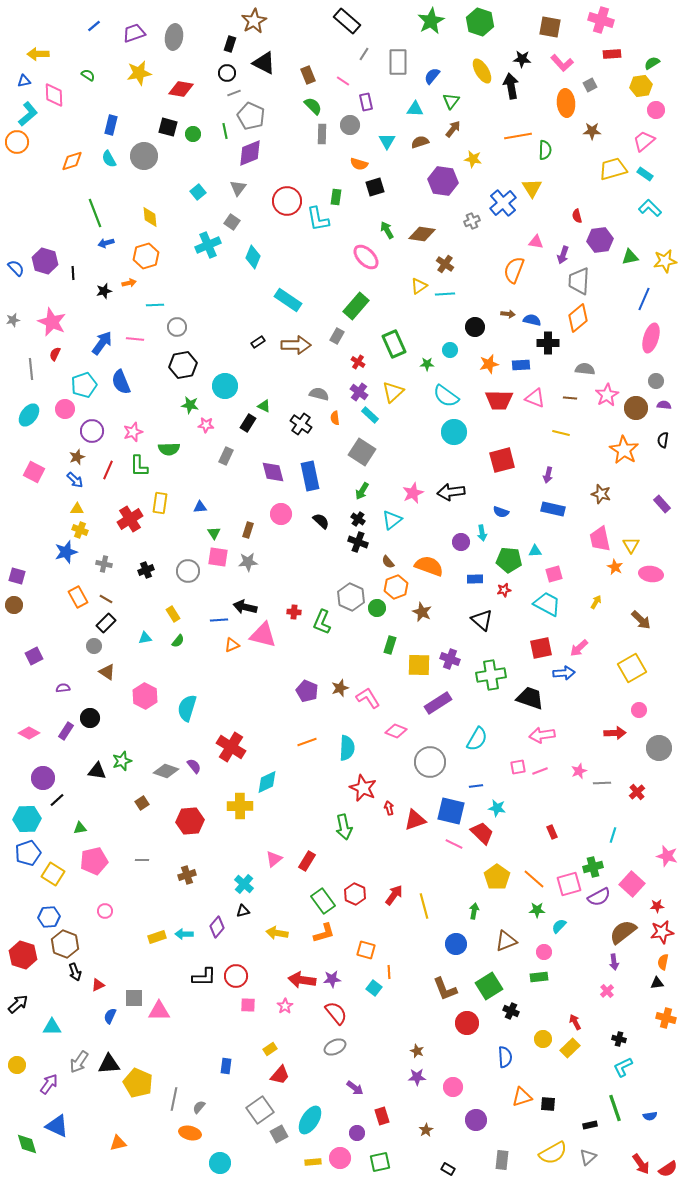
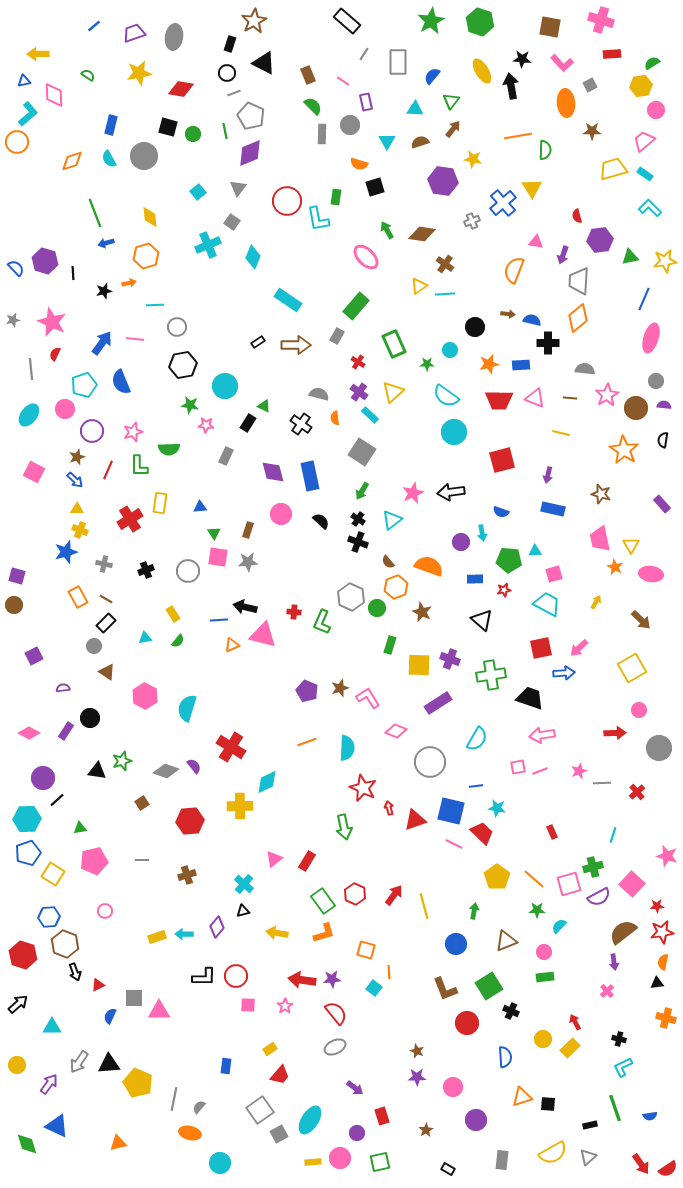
green rectangle at (539, 977): moved 6 px right
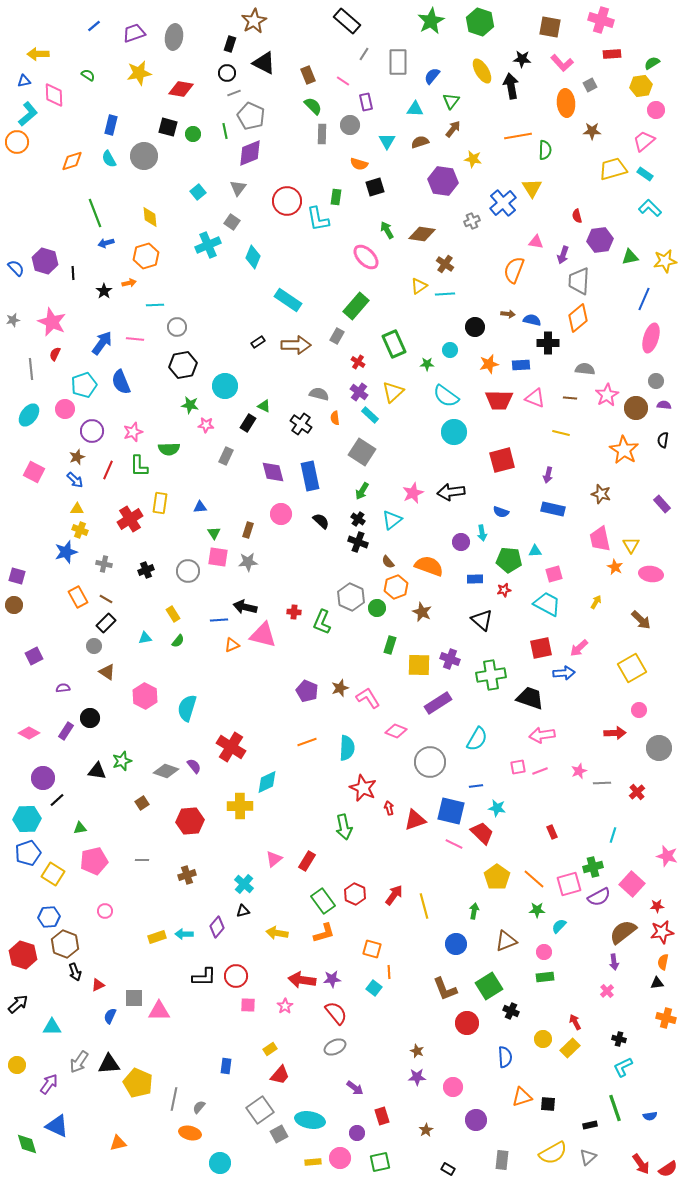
black star at (104, 291): rotated 21 degrees counterclockwise
orange square at (366, 950): moved 6 px right, 1 px up
cyan ellipse at (310, 1120): rotated 68 degrees clockwise
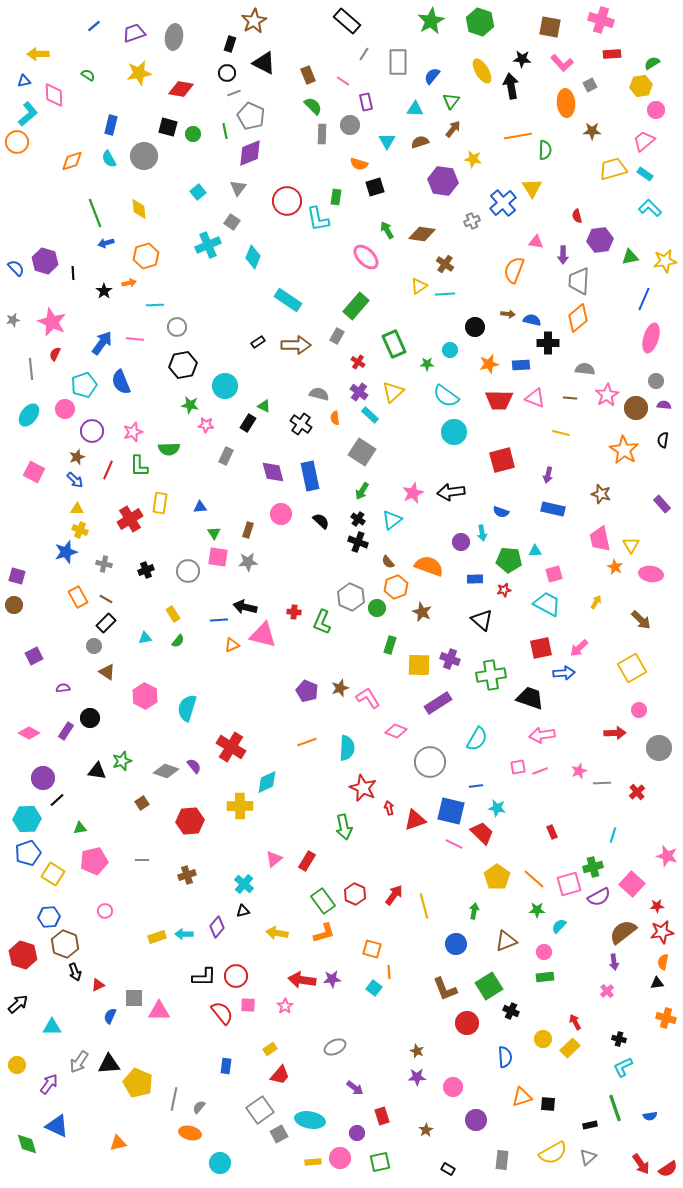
yellow diamond at (150, 217): moved 11 px left, 8 px up
purple arrow at (563, 255): rotated 18 degrees counterclockwise
red semicircle at (336, 1013): moved 114 px left
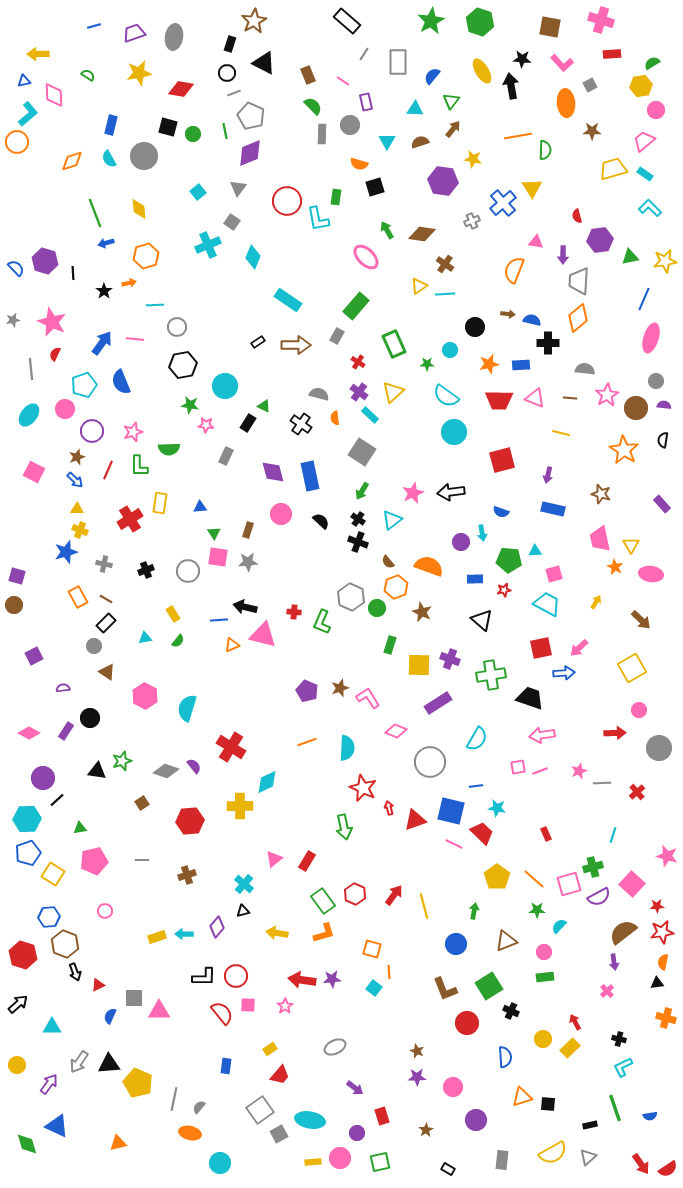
blue line at (94, 26): rotated 24 degrees clockwise
red rectangle at (552, 832): moved 6 px left, 2 px down
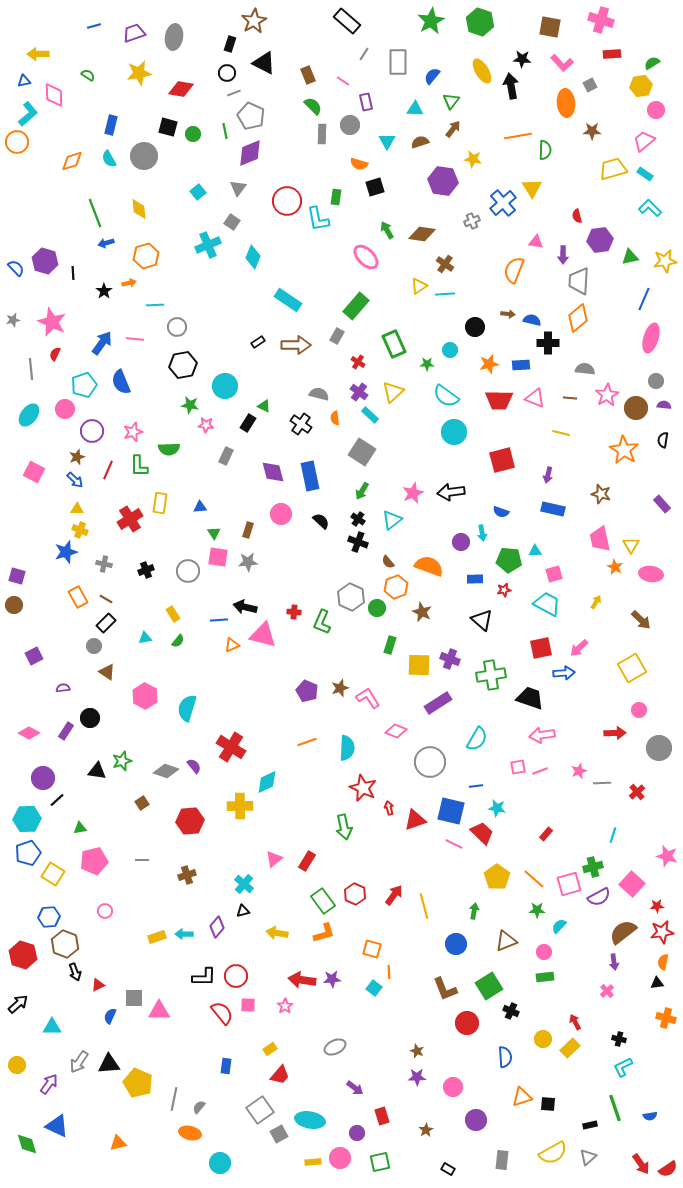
red rectangle at (546, 834): rotated 64 degrees clockwise
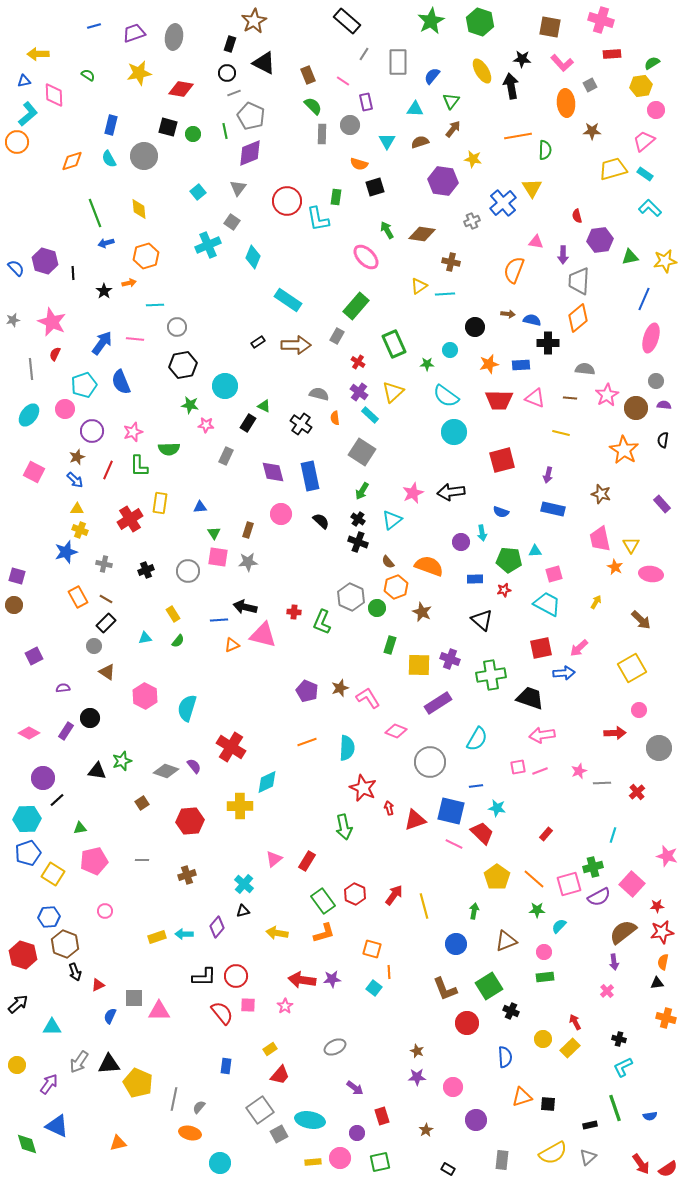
brown cross at (445, 264): moved 6 px right, 2 px up; rotated 24 degrees counterclockwise
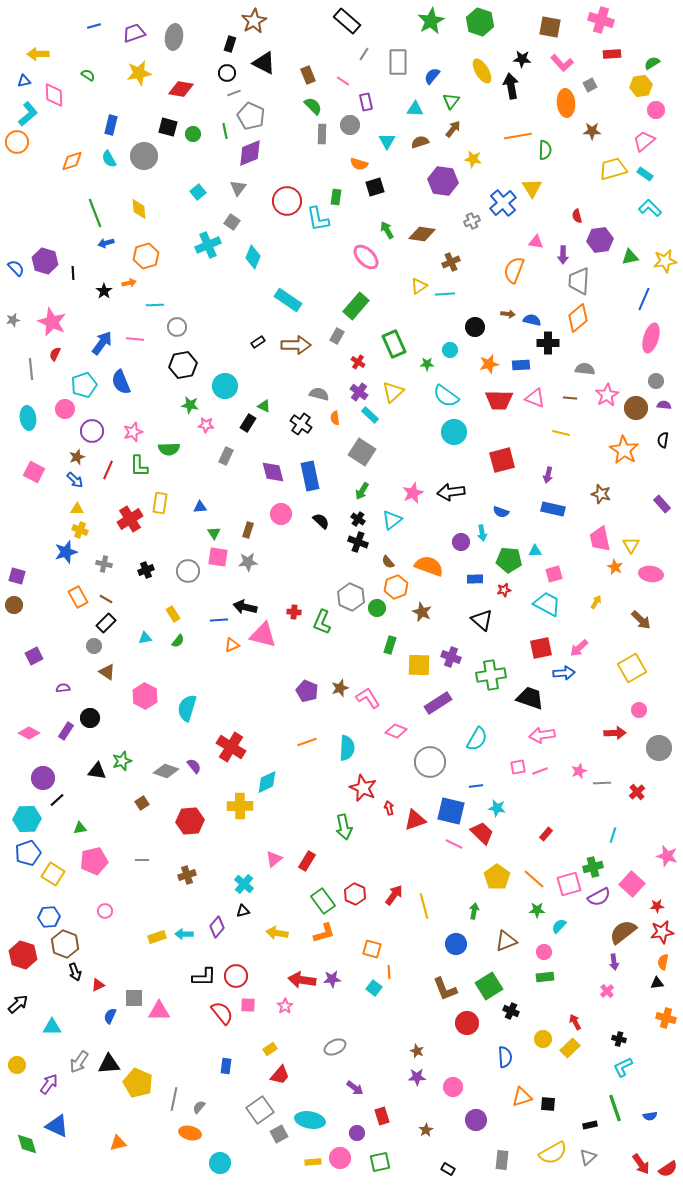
brown cross at (451, 262): rotated 36 degrees counterclockwise
cyan ellipse at (29, 415): moved 1 px left, 3 px down; rotated 45 degrees counterclockwise
purple cross at (450, 659): moved 1 px right, 2 px up
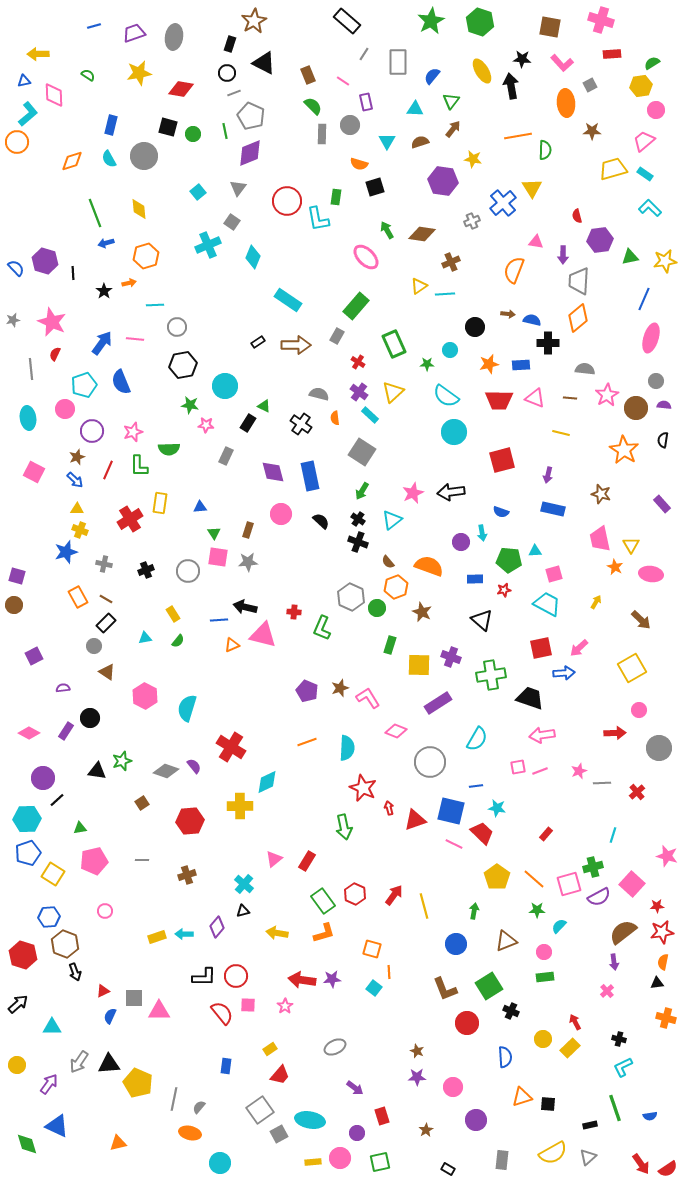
green L-shape at (322, 622): moved 6 px down
red triangle at (98, 985): moved 5 px right, 6 px down
